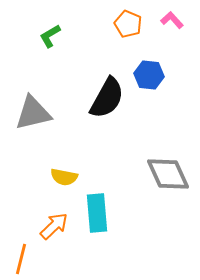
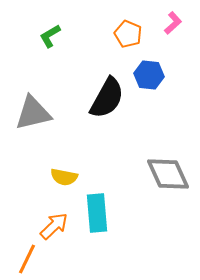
pink L-shape: moved 1 px right, 3 px down; rotated 90 degrees clockwise
orange pentagon: moved 10 px down
orange line: moved 6 px right; rotated 12 degrees clockwise
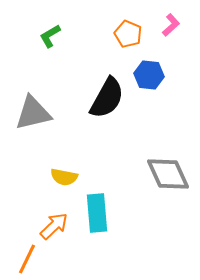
pink L-shape: moved 2 px left, 2 px down
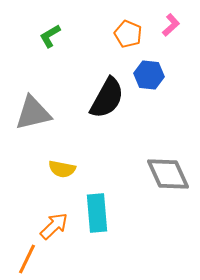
yellow semicircle: moved 2 px left, 8 px up
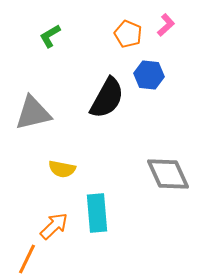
pink L-shape: moved 5 px left
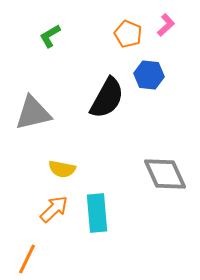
gray diamond: moved 3 px left
orange arrow: moved 17 px up
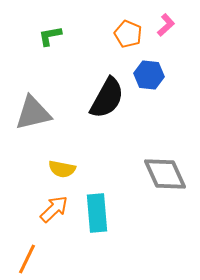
green L-shape: rotated 20 degrees clockwise
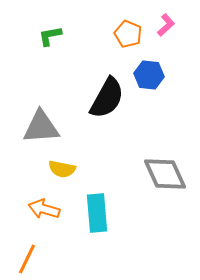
gray triangle: moved 8 px right, 14 px down; rotated 9 degrees clockwise
orange arrow: moved 10 px left; rotated 120 degrees counterclockwise
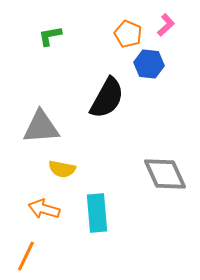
blue hexagon: moved 11 px up
orange line: moved 1 px left, 3 px up
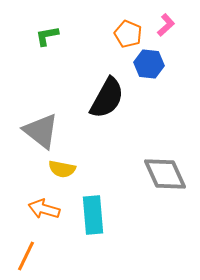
green L-shape: moved 3 px left
gray triangle: moved 4 px down; rotated 42 degrees clockwise
cyan rectangle: moved 4 px left, 2 px down
